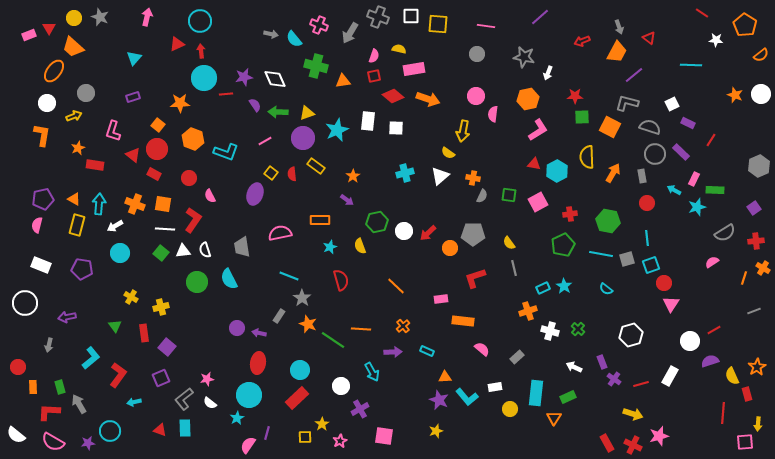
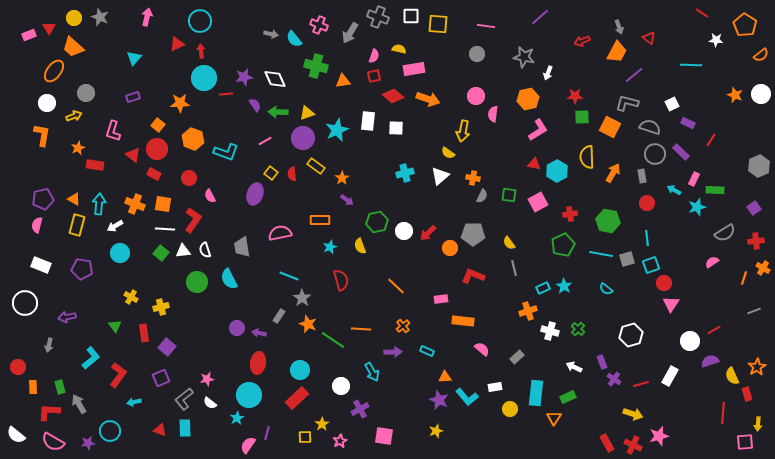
orange star at (353, 176): moved 11 px left, 2 px down
red L-shape at (475, 278): moved 2 px left, 2 px up; rotated 40 degrees clockwise
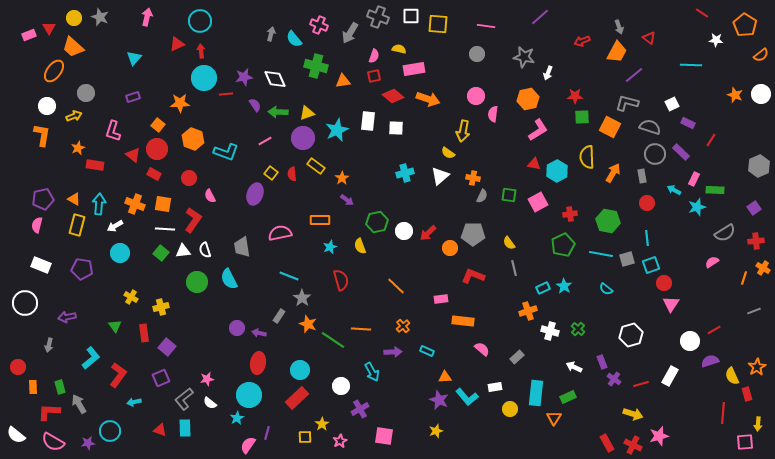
gray arrow at (271, 34): rotated 88 degrees counterclockwise
white circle at (47, 103): moved 3 px down
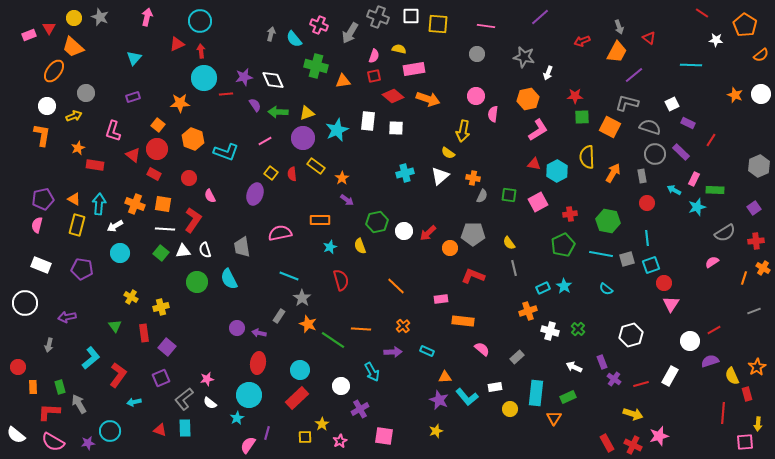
white diamond at (275, 79): moved 2 px left, 1 px down
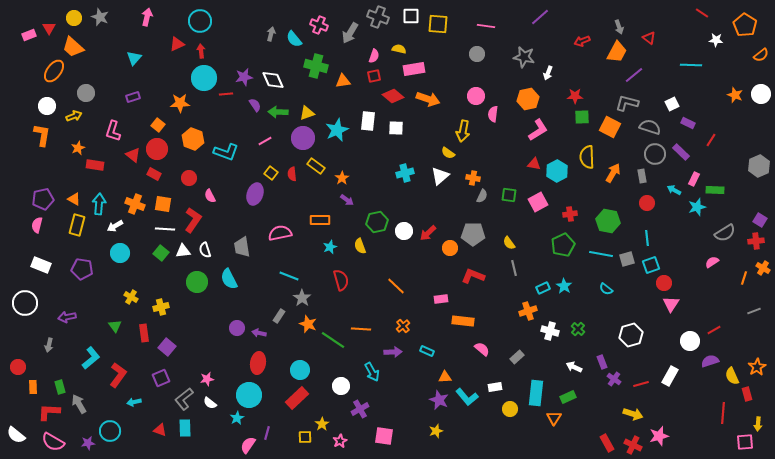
purple square at (754, 208): moved 6 px right, 12 px down; rotated 24 degrees counterclockwise
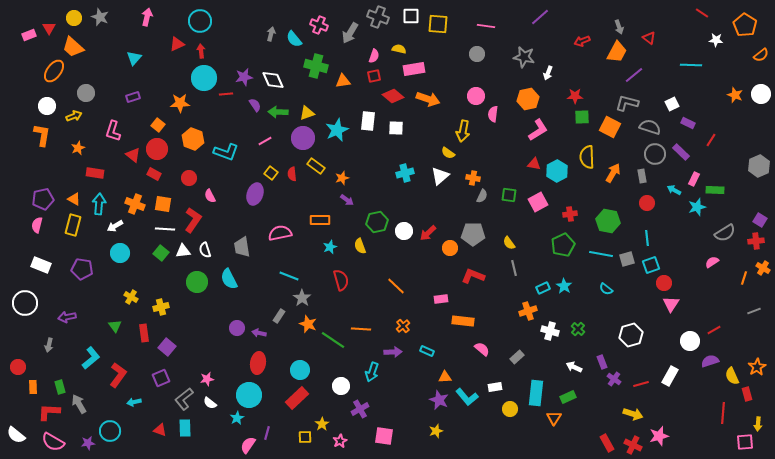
red rectangle at (95, 165): moved 8 px down
orange star at (342, 178): rotated 16 degrees clockwise
yellow rectangle at (77, 225): moved 4 px left
cyan arrow at (372, 372): rotated 48 degrees clockwise
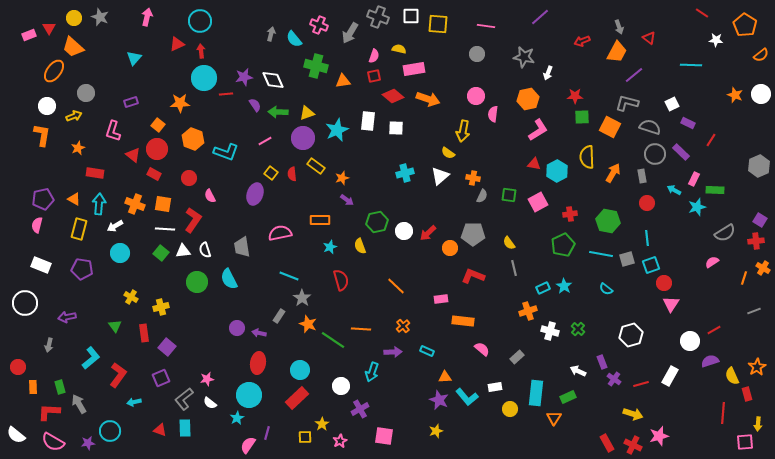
purple rectangle at (133, 97): moved 2 px left, 5 px down
yellow rectangle at (73, 225): moved 6 px right, 4 px down
white arrow at (574, 367): moved 4 px right, 4 px down
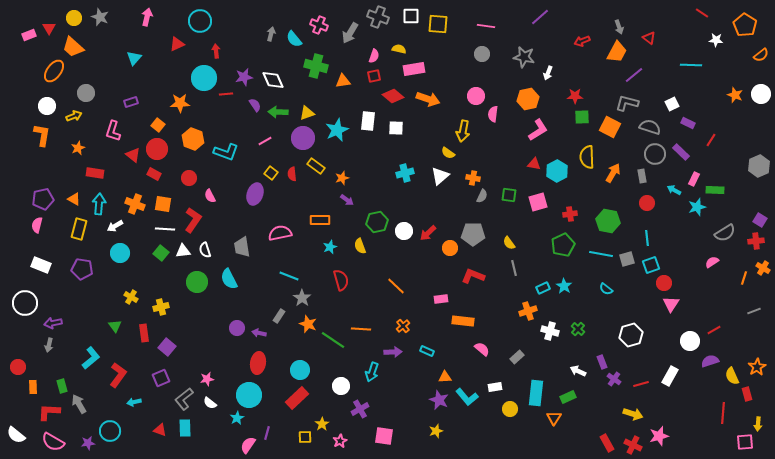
red arrow at (201, 51): moved 15 px right
gray circle at (477, 54): moved 5 px right
pink square at (538, 202): rotated 12 degrees clockwise
purple arrow at (67, 317): moved 14 px left, 6 px down
green rectangle at (60, 387): moved 2 px right, 1 px up
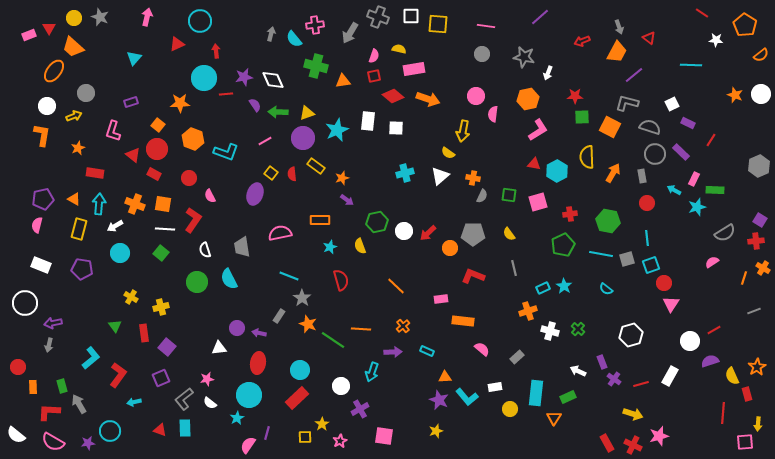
pink cross at (319, 25): moved 4 px left; rotated 30 degrees counterclockwise
yellow semicircle at (509, 243): moved 9 px up
white triangle at (183, 251): moved 36 px right, 97 px down
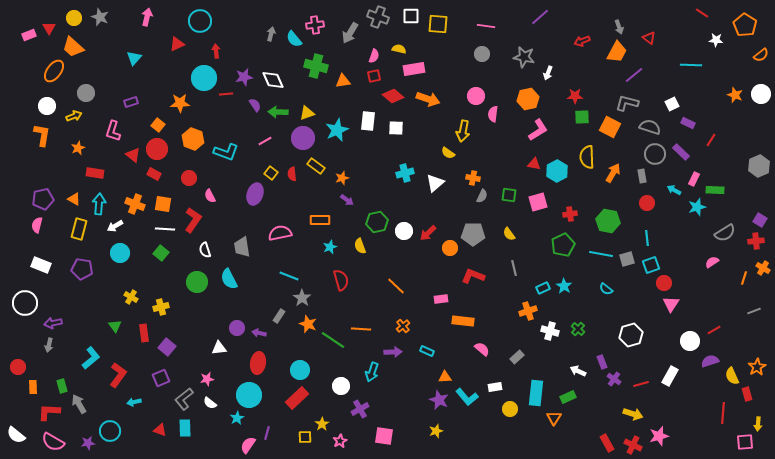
white triangle at (440, 176): moved 5 px left, 7 px down
